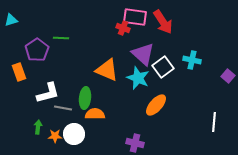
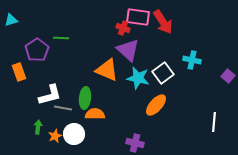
pink rectangle: moved 3 px right
purple triangle: moved 15 px left, 4 px up
white square: moved 6 px down
cyan star: rotated 10 degrees counterclockwise
white L-shape: moved 2 px right, 2 px down
orange star: rotated 24 degrees counterclockwise
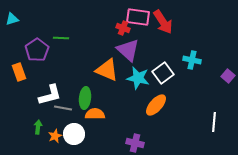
cyan triangle: moved 1 px right, 1 px up
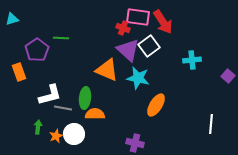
cyan cross: rotated 18 degrees counterclockwise
white square: moved 14 px left, 27 px up
orange ellipse: rotated 10 degrees counterclockwise
white line: moved 3 px left, 2 px down
orange star: moved 1 px right
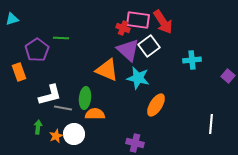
pink rectangle: moved 3 px down
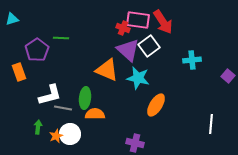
white circle: moved 4 px left
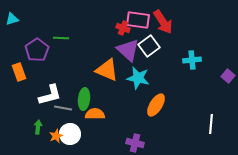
green ellipse: moved 1 px left, 1 px down
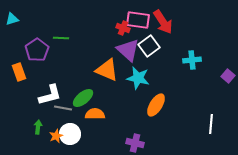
green ellipse: moved 1 px left, 1 px up; rotated 45 degrees clockwise
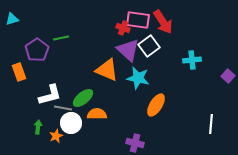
green line: rotated 14 degrees counterclockwise
orange semicircle: moved 2 px right
white circle: moved 1 px right, 11 px up
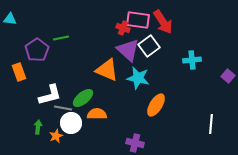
cyan triangle: moved 2 px left; rotated 24 degrees clockwise
